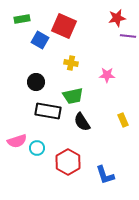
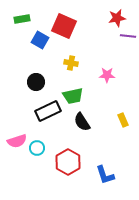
black rectangle: rotated 35 degrees counterclockwise
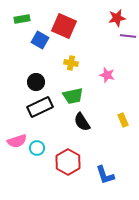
pink star: rotated 14 degrees clockwise
black rectangle: moved 8 px left, 4 px up
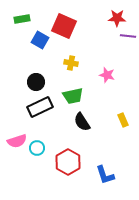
red star: rotated 12 degrees clockwise
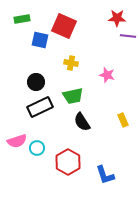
blue square: rotated 18 degrees counterclockwise
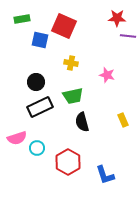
black semicircle: rotated 18 degrees clockwise
pink semicircle: moved 3 px up
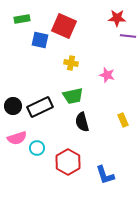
black circle: moved 23 px left, 24 px down
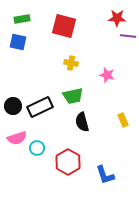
red square: rotated 10 degrees counterclockwise
blue square: moved 22 px left, 2 px down
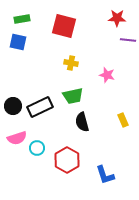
purple line: moved 4 px down
red hexagon: moved 1 px left, 2 px up
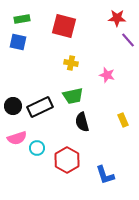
purple line: rotated 42 degrees clockwise
